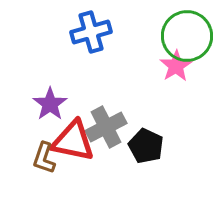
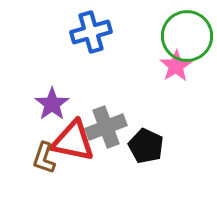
purple star: moved 2 px right
gray cross: rotated 6 degrees clockwise
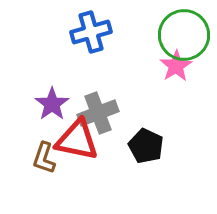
green circle: moved 3 px left, 1 px up
gray cross: moved 8 px left, 14 px up
red triangle: moved 4 px right, 1 px up
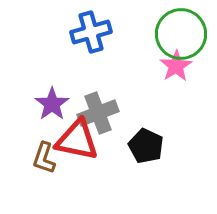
green circle: moved 3 px left, 1 px up
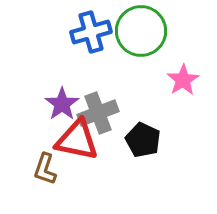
green circle: moved 40 px left, 3 px up
pink star: moved 7 px right, 14 px down
purple star: moved 10 px right
black pentagon: moved 3 px left, 6 px up
brown L-shape: moved 1 px right, 11 px down
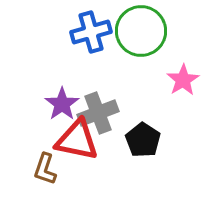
black pentagon: rotated 8 degrees clockwise
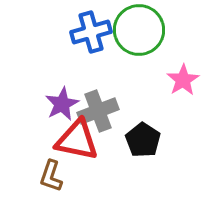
green circle: moved 2 px left, 1 px up
purple star: rotated 8 degrees clockwise
gray cross: moved 2 px up
brown L-shape: moved 6 px right, 7 px down
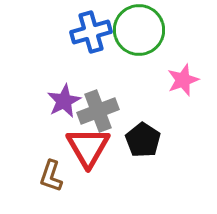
pink star: rotated 12 degrees clockwise
purple star: moved 2 px right, 3 px up
red triangle: moved 11 px right, 7 px down; rotated 48 degrees clockwise
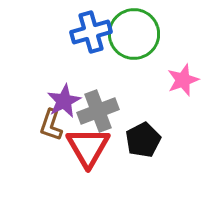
green circle: moved 5 px left, 4 px down
black pentagon: rotated 12 degrees clockwise
brown L-shape: moved 51 px up
